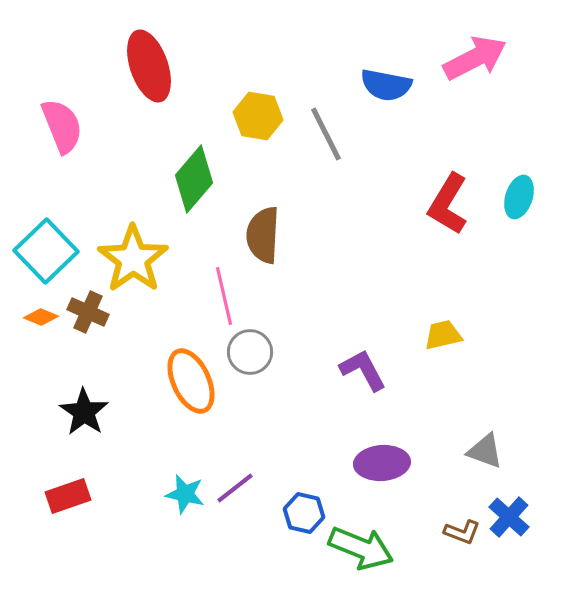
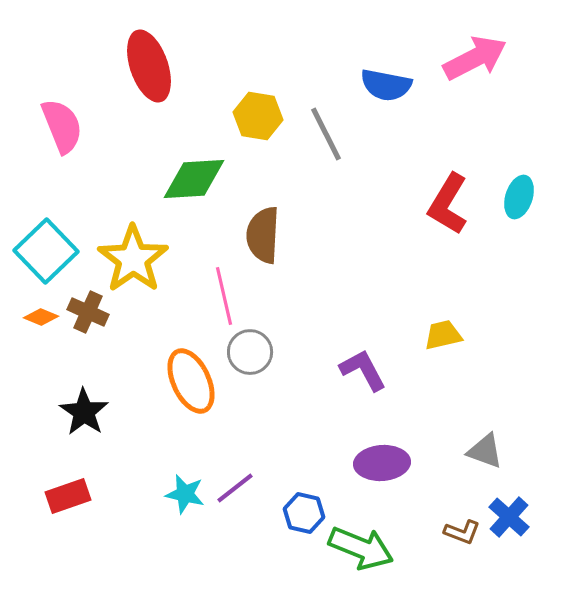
green diamond: rotated 46 degrees clockwise
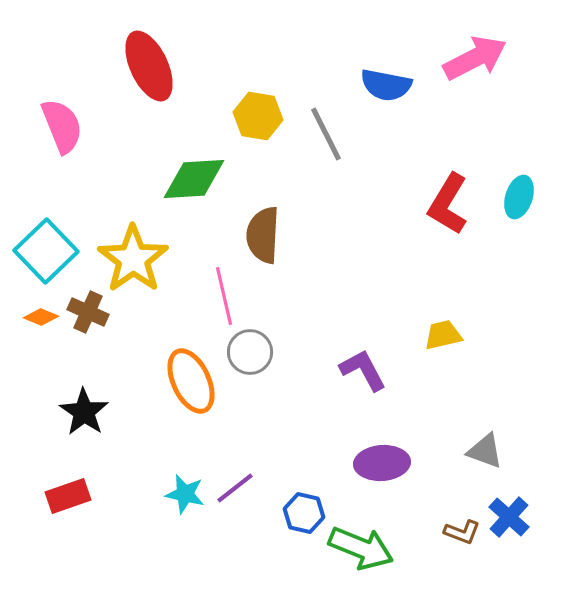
red ellipse: rotated 6 degrees counterclockwise
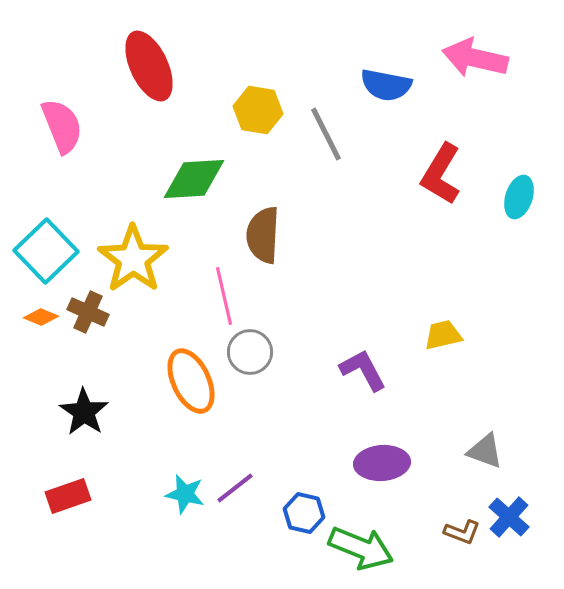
pink arrow: rotated 140 degrees counterclockwise
yellow hexagon: moved 6 px up
red L-shape: moved 7 px left, 30 px up
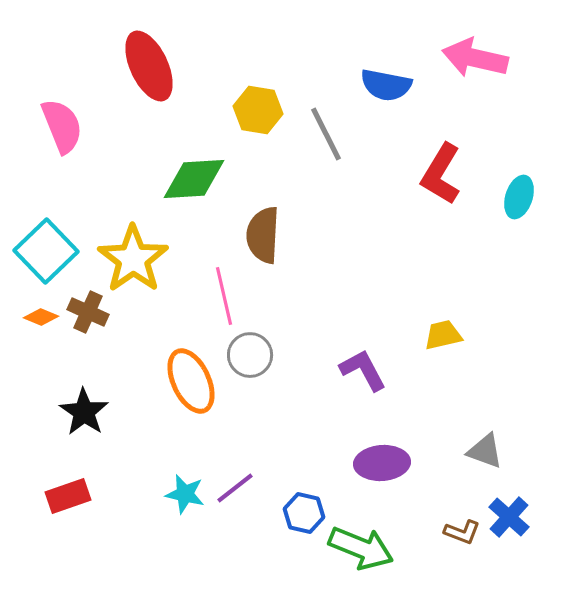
gray circle: moved 3 px down
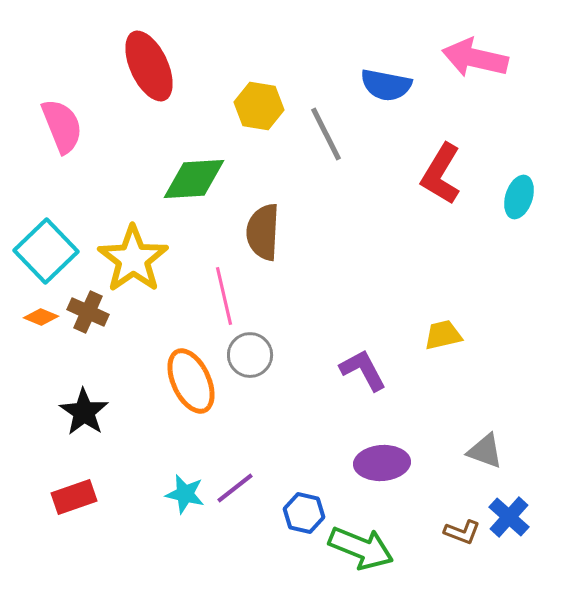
yellow hexagon: moved 1 px right, 4 px up
brown semicircle: moved 3 px up
red rectangle: moved 6 px right, 1 px down
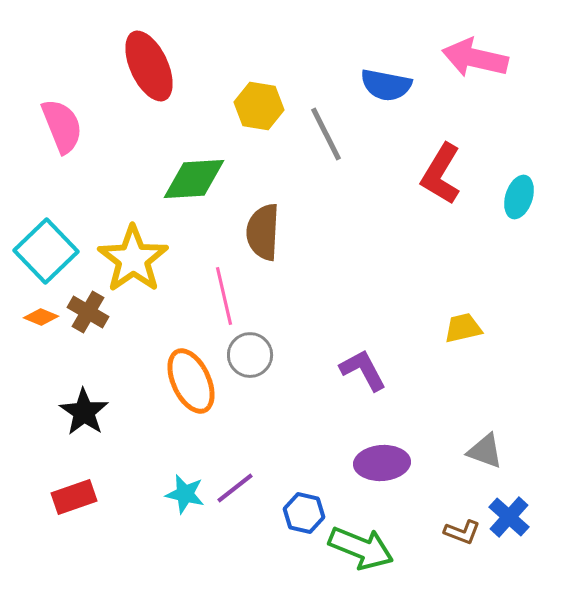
brown cross: rotated 6 degrees clockwise
yellow trapezoid: moved 20 px right, 7 px up
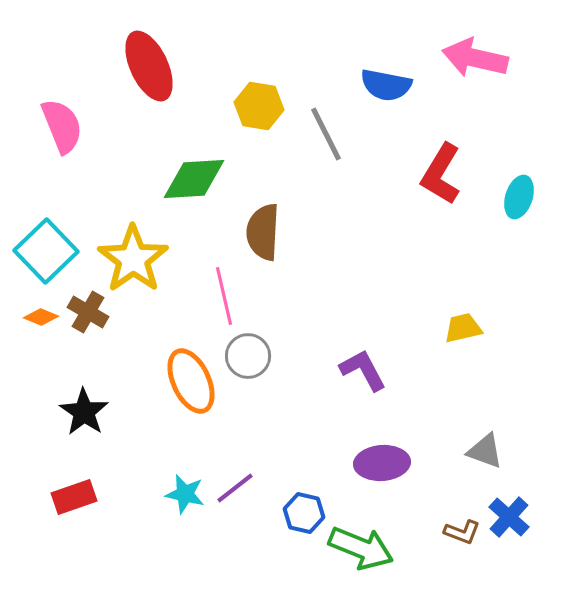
gray circle: moved 2 px left, 1 px down
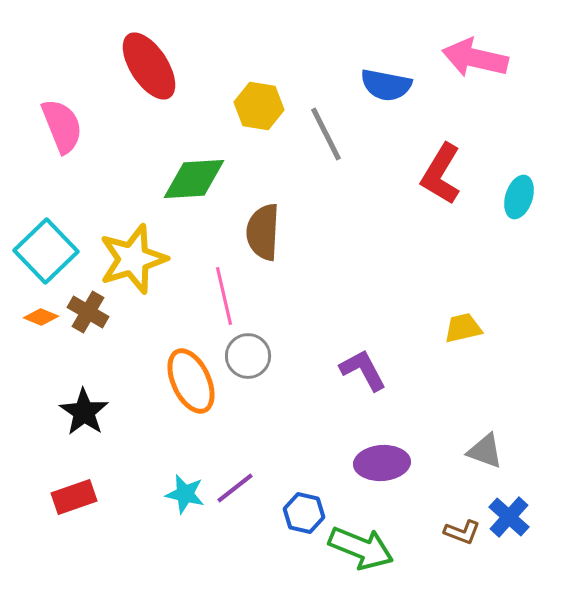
red ellipse: rotated 8 degrees counterclockwise
yellow star: rotated 18 degrees clockwise
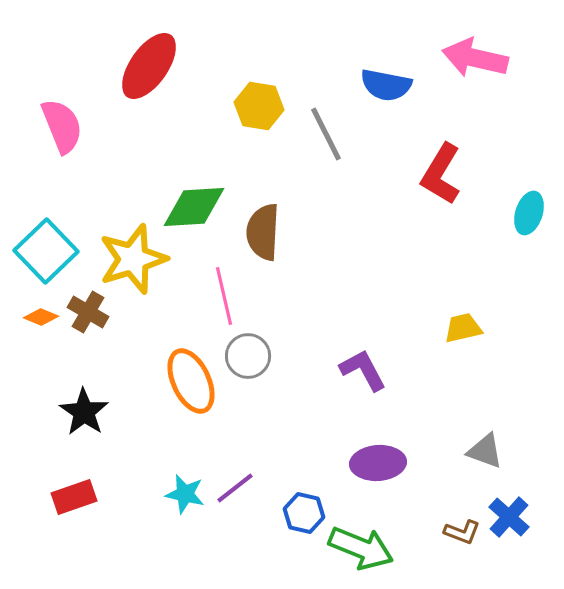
red ellipse: rotated 68 degrees clockwise
green diamond: moved 28 px down
cyan ellipse: moved 10 px right, 16 px down
purple ellipse: moved 4 px left
